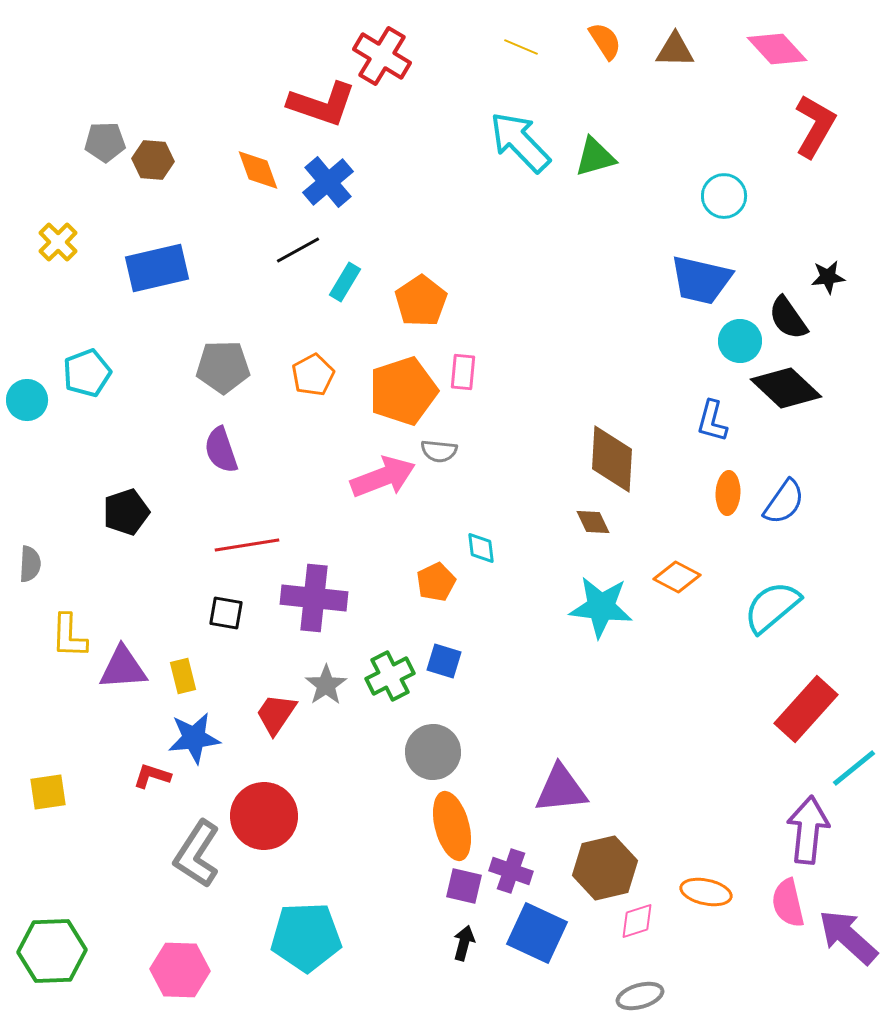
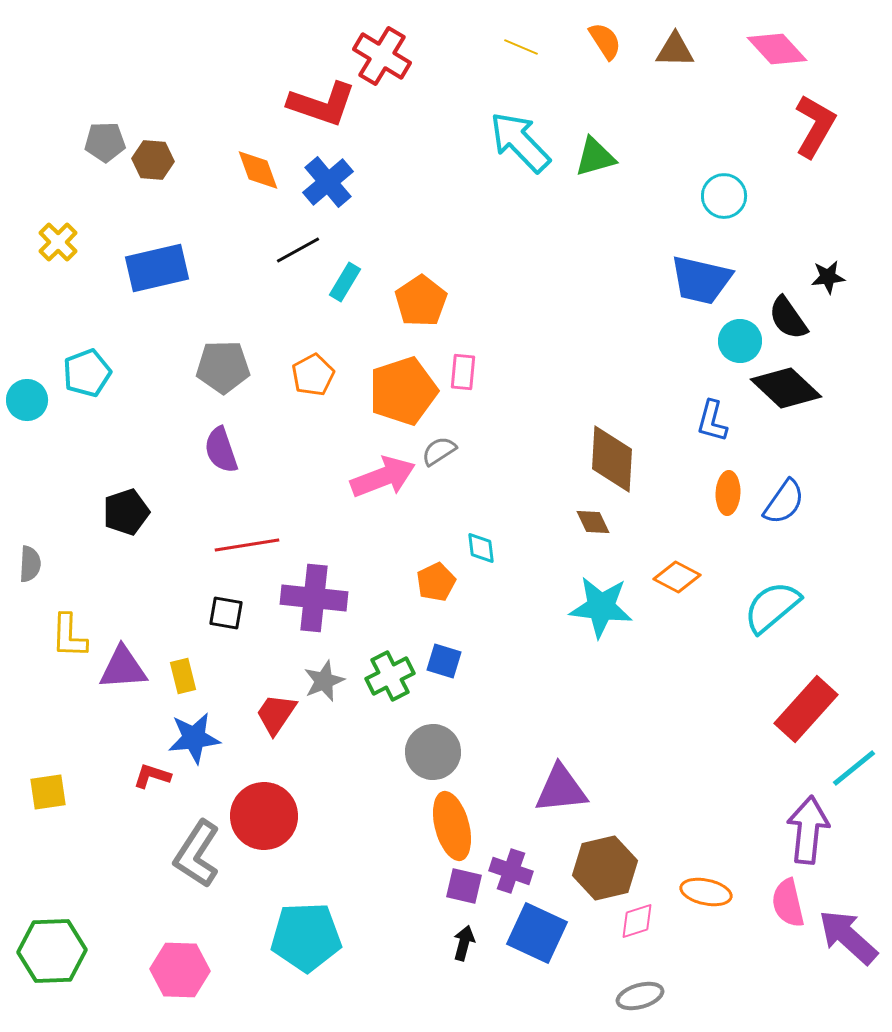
gray semicircle at (439, 451): rotated 141 degrees clockwise
gray star at (326, 685): moved 2 px left, 4 px up; rotated 12 degrees clockwise
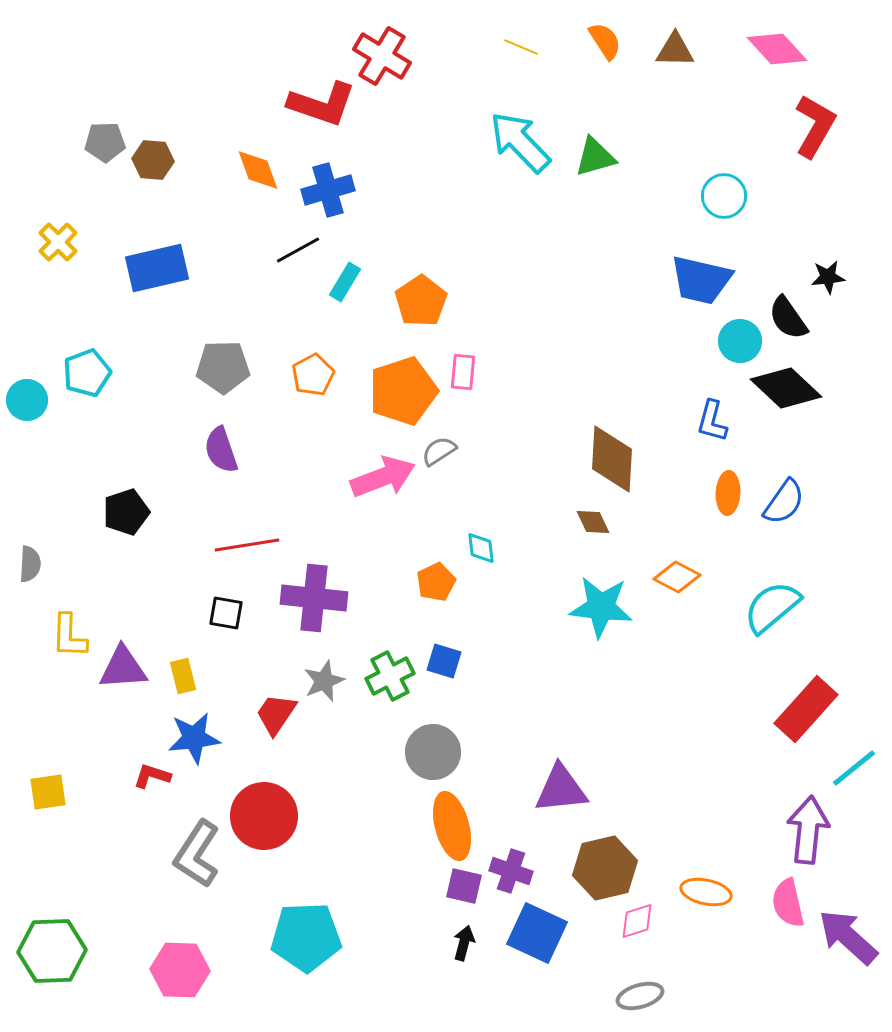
blue cross at (328, 182): moved 8 px down; rotated 24 degrees clockwise
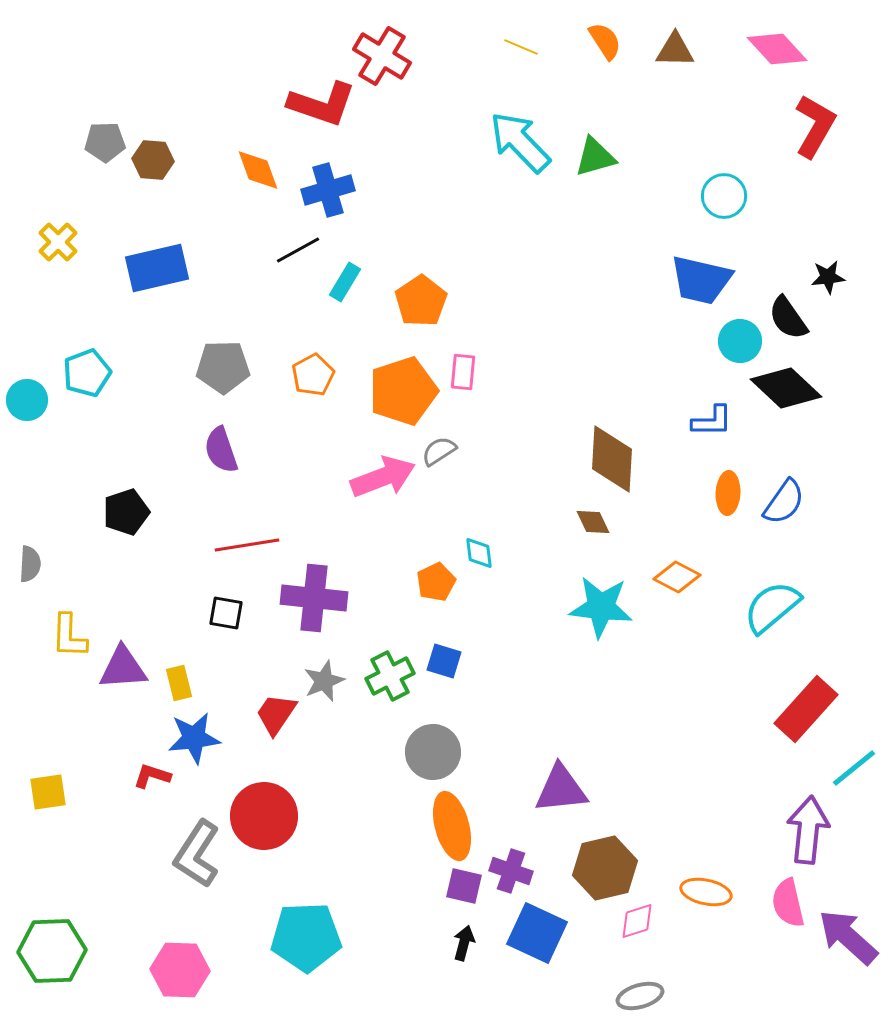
blue L-shape at (712, 421): rotated 105 degrees counterclockwise
cyan diamond at (481, 548): moved 2 px left, 5 px down
yellow rectangle at (183, 676): moved 4 px left, 7 px down
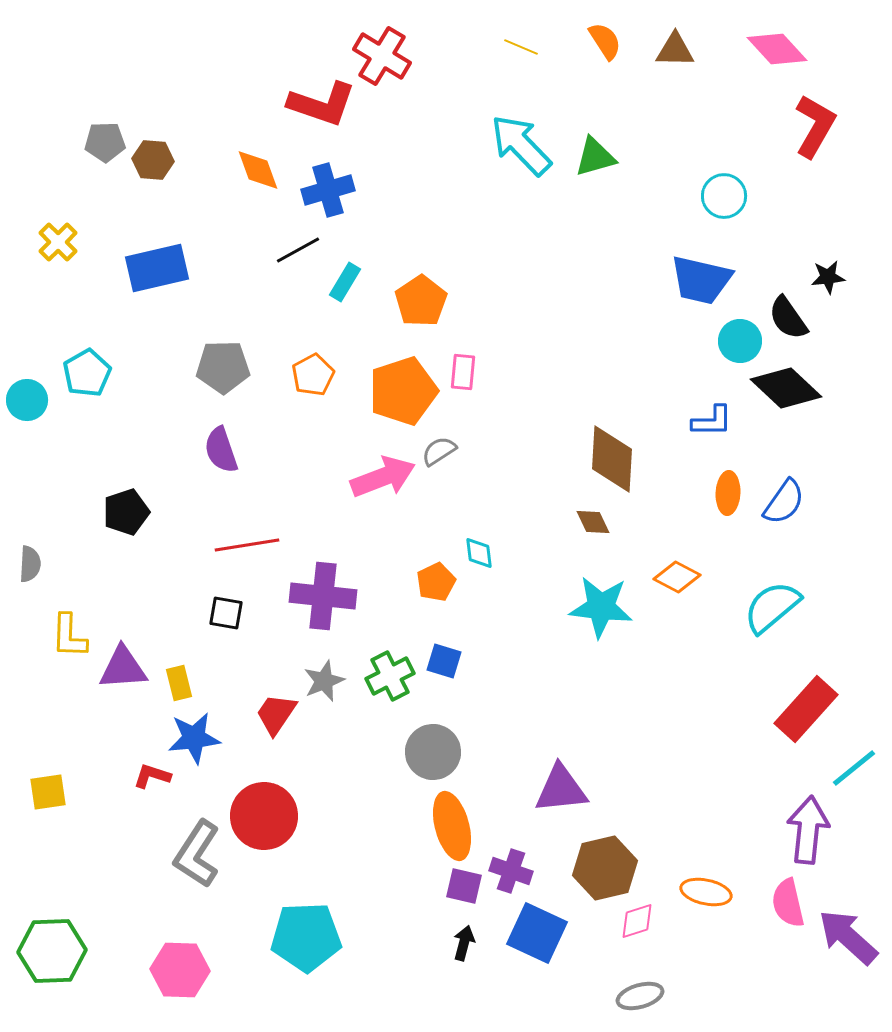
cyan arrow at (520, 142): moved 1 px right, 3 px down
cyan pentagon at (87, 373): rotated 9 degrees counterclockwise
purple cross at (314, 598): moved 9 px right, 2 px up
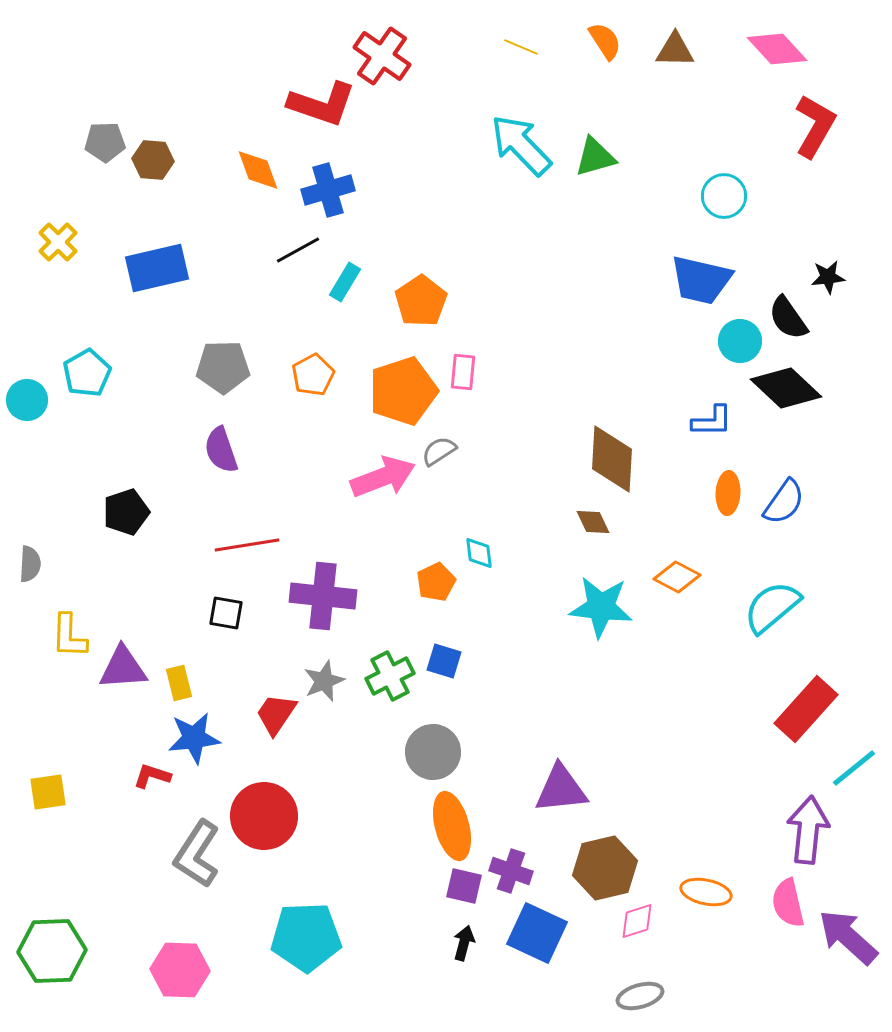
red cross at (382, 56): rotated 4 degrees clockwise
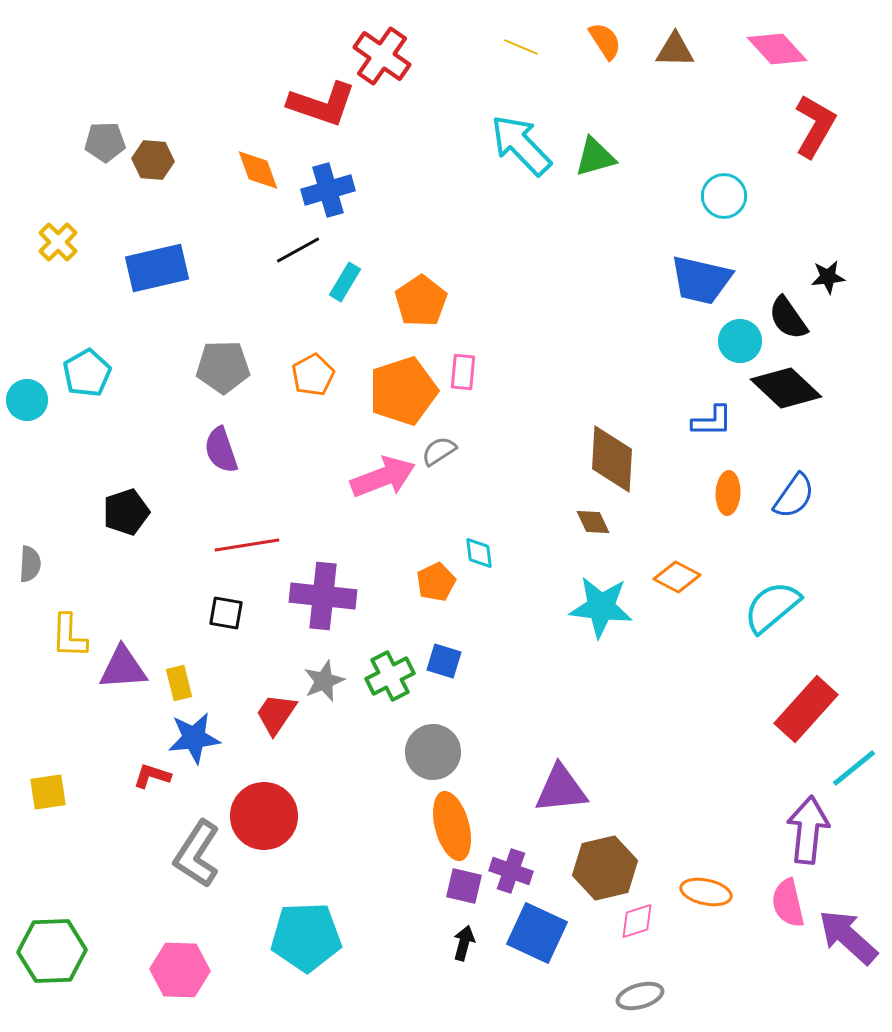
blue semicircle at (784, 502): moved 10 px right, 6 px up
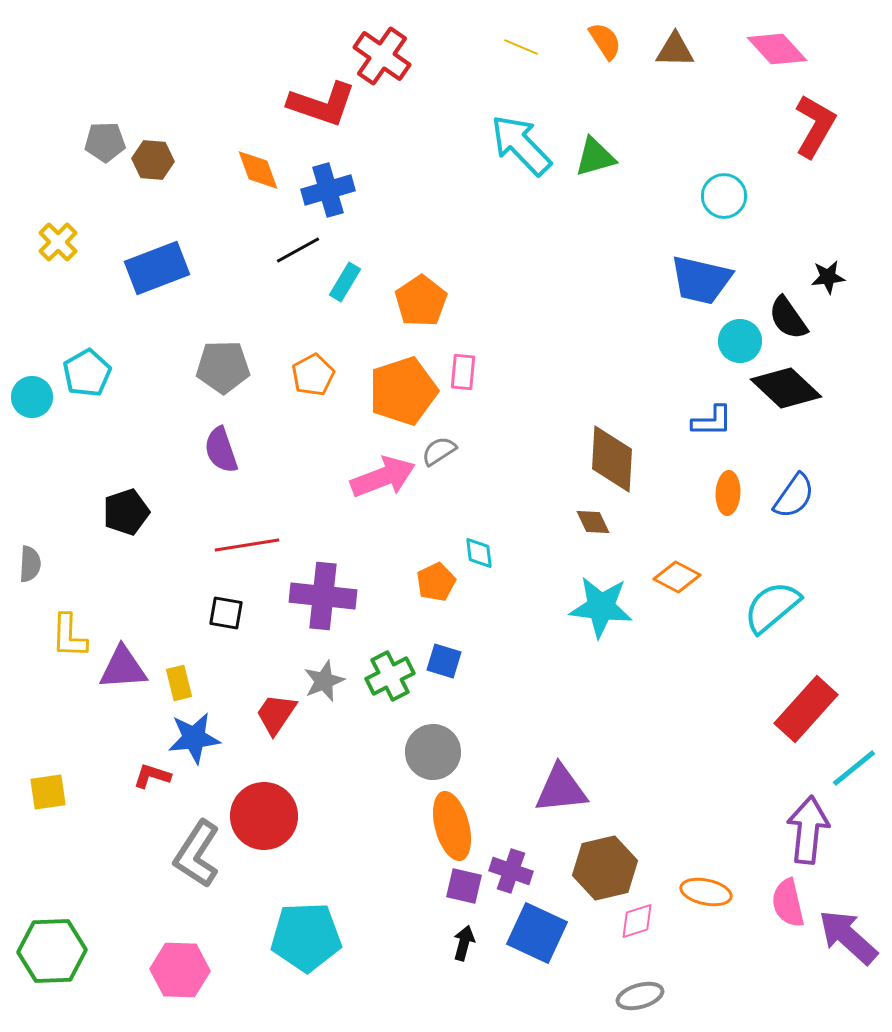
blue rectangle at (157, 268): rotated 8 degrees counterclockwise
cyan circle at (27, 400): moved 5 px right, 3 px up
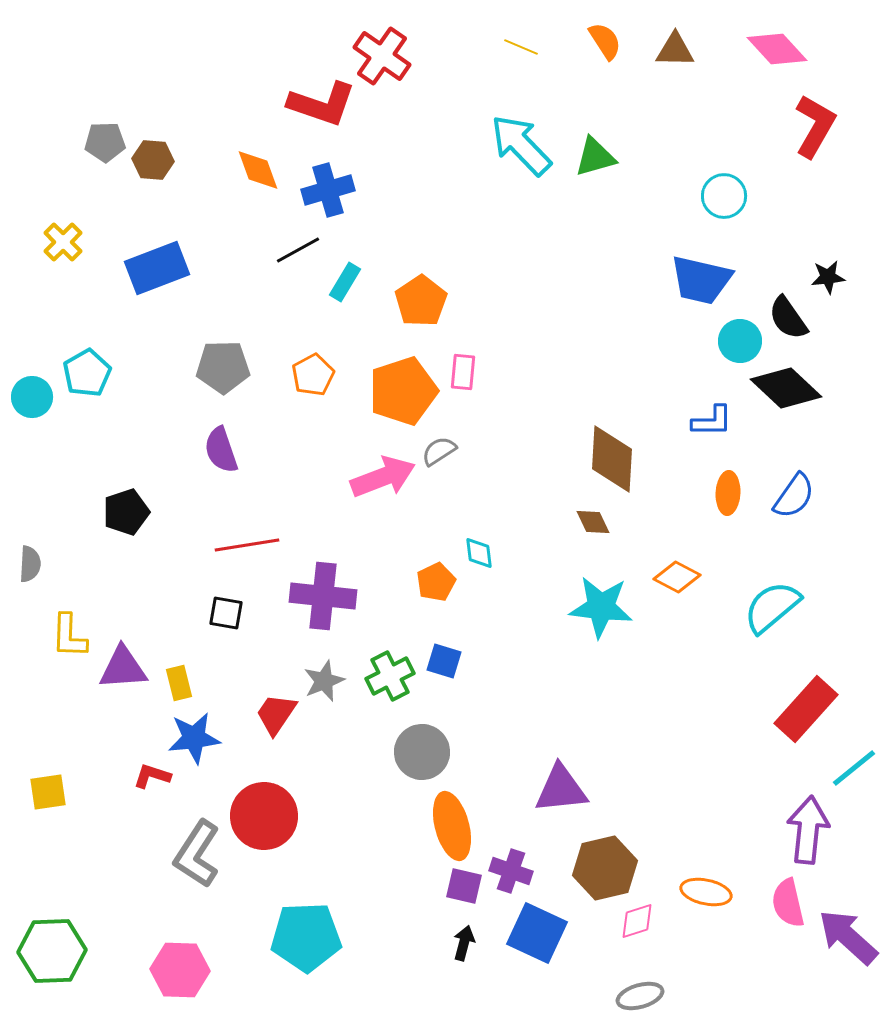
yellow cross at (58, 242): moved 5 px right
gray circle at (433, 752): moved 11 px left
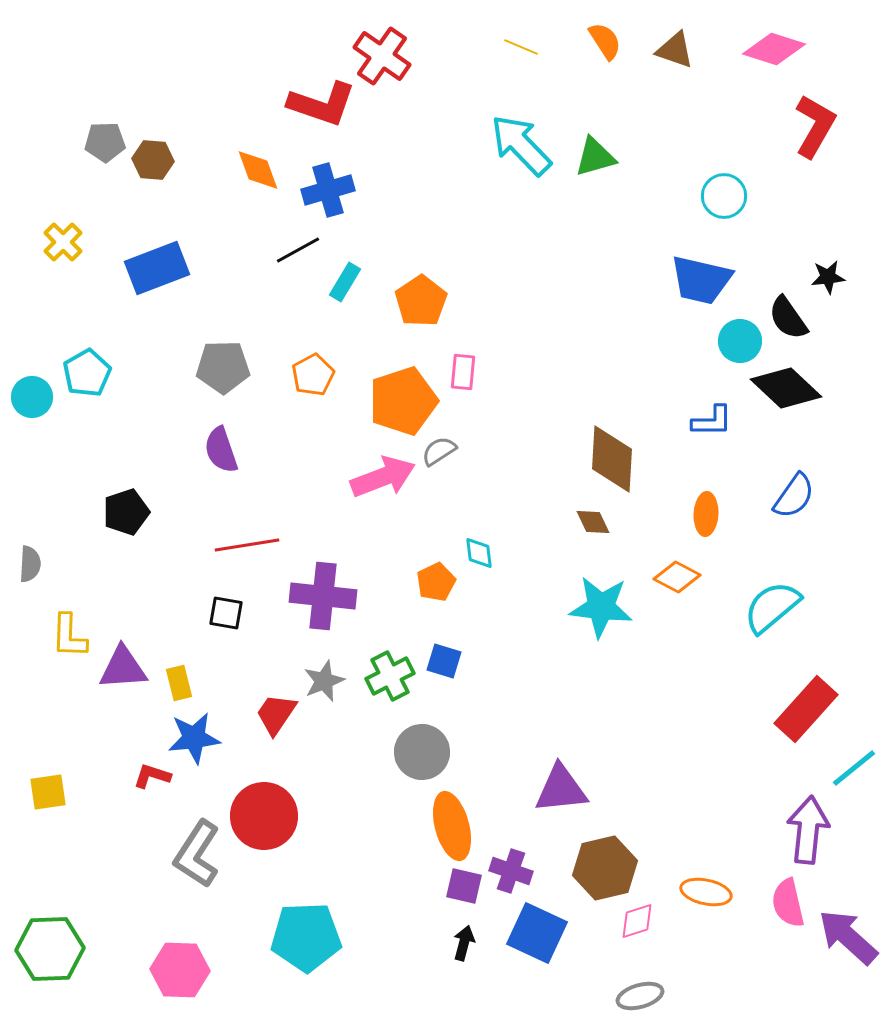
pink diamond at (777, 49): moved 3 px left; rotated 30 degrees counterclockwise
brown triangle at (675, 50): rotated 18 degrees clockwise
orange pentagon at (403, 391): moved 10 px down
orange ellipse at (728, 493): moved 22 px left, 21 px down
green hexagon at (52, 951): moved 2 px left, 2 px up
